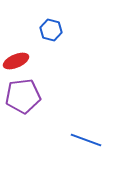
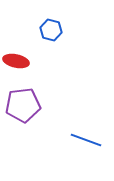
red ellipse: rotated 35 degrees clockwise
purple pentagon: moved 9 px down
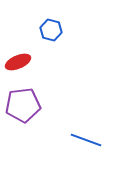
red ellipse: moved 2 px right, 1 px down; rotated 35 degrees counterclockwise
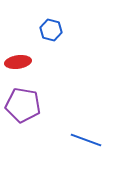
red ellipse: rotated 15 degrees clockwise
purple pentagon: rotated 16 degrees clockwise
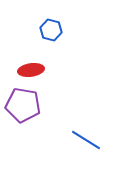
red ellipse: moved 13 px right, 8 px down
blue line: rotated 12 degrees clockwise
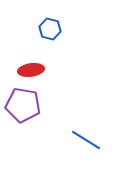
blue hexagon: moved 1 px left, 1 px up
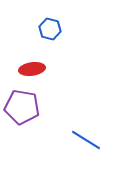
red ellipse: moved 1 px right, 1 px up
purple pentagon: moved 1 px left, 2 px down
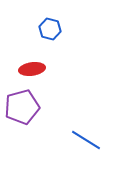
purple pentagon: rotated 24 degrees counterclockwise
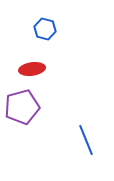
blue hexagon: moved 5 px left
blue line: rotated 36 degrees clockwise
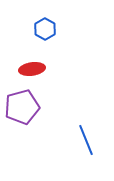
blue hexagon: rotated 15 degrees clockwise
